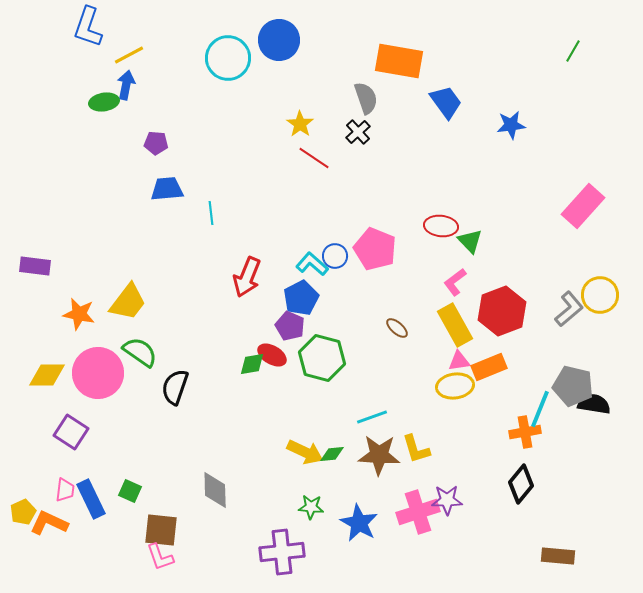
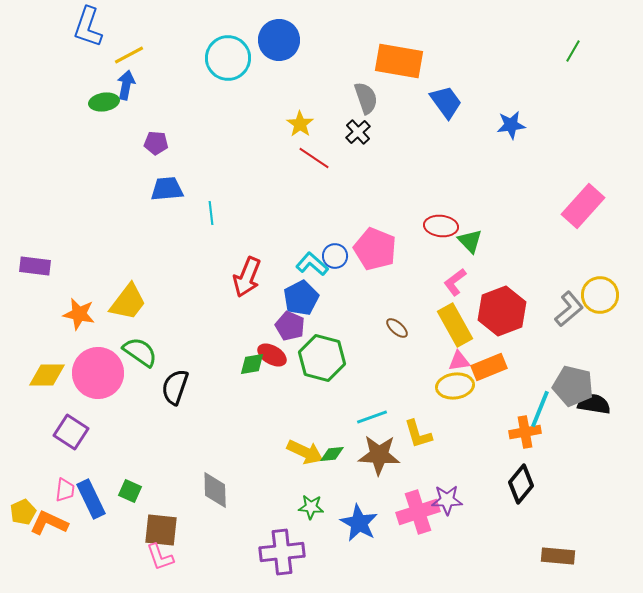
yellow L-shape at (416, 449): moved 2 px right, 15 px up
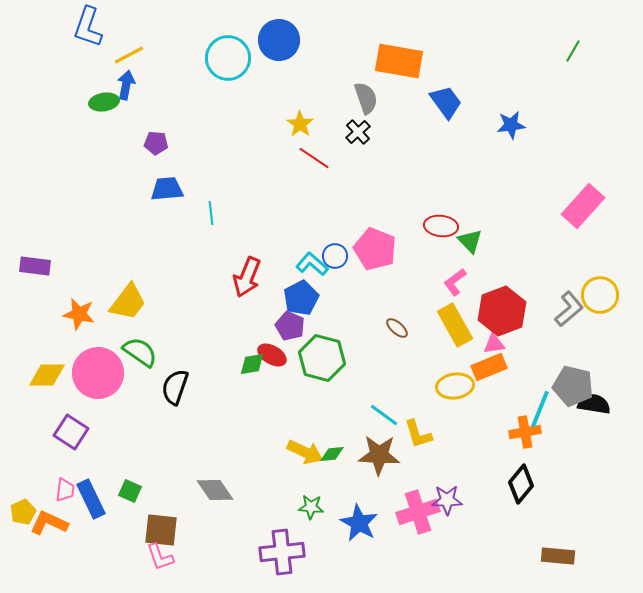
pink triangle at (459, 361): moved 35 px right, 17 px up
cyan line at (372, 417): moved 12 px right, 2 px up; rotated 56 degrees clockwise
gray diamond at (215, 490): rotated 33 degrees counterclockwise
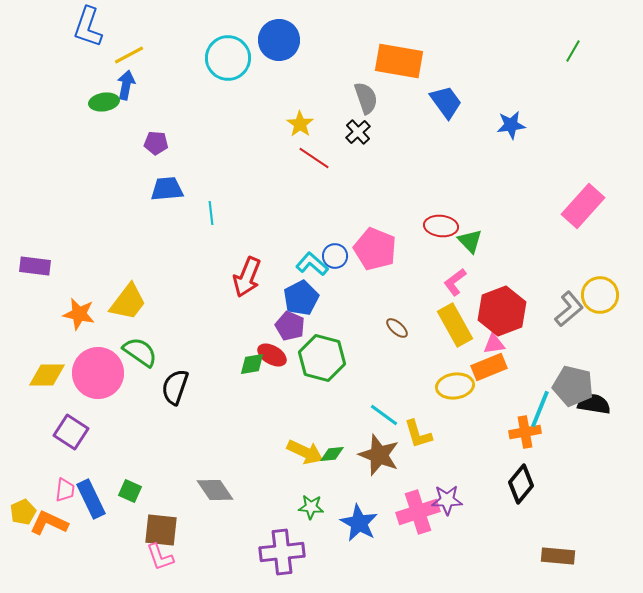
brown star at (379, 455): rotated 18 degrees clockwise
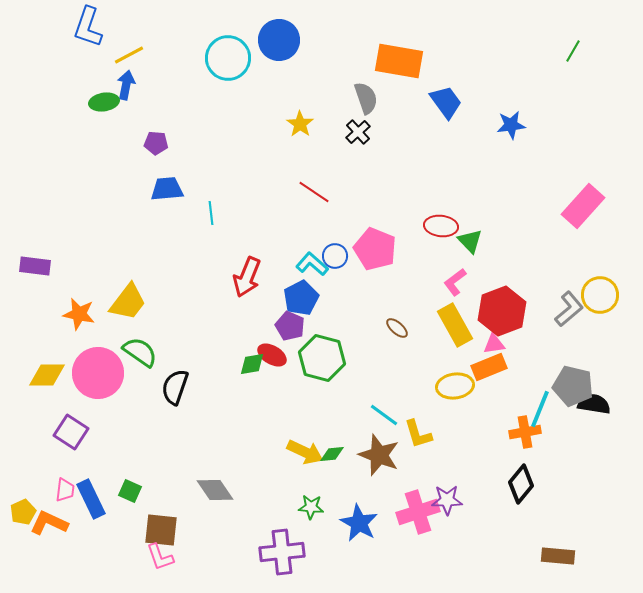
red line at (314, 158): moved 34 px down
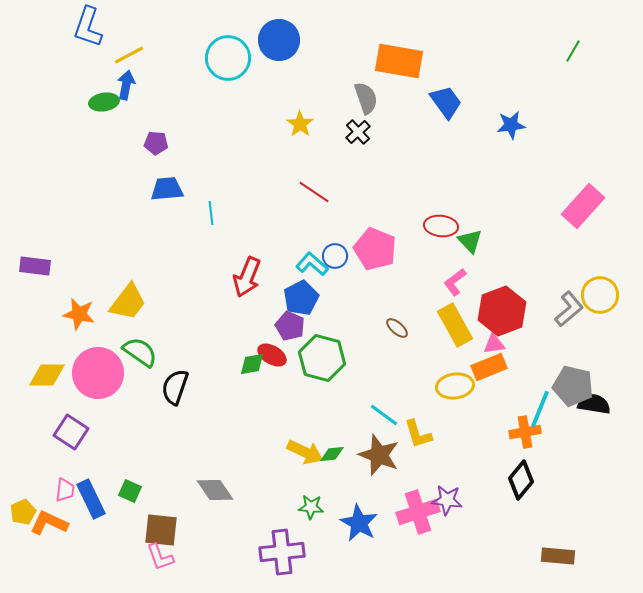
black diamond at (521, 484): moved 4 px up
purple star at (447, 500): rotated 8 degrees clockwise
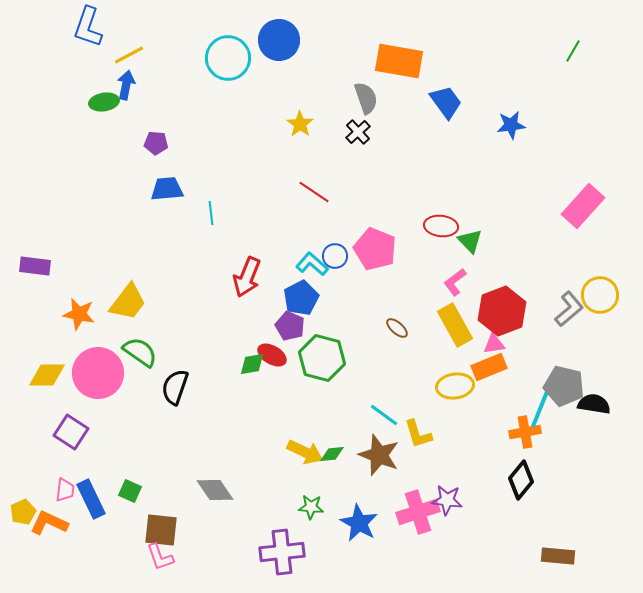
gray pentagon at (573, 386): moved 9 px left
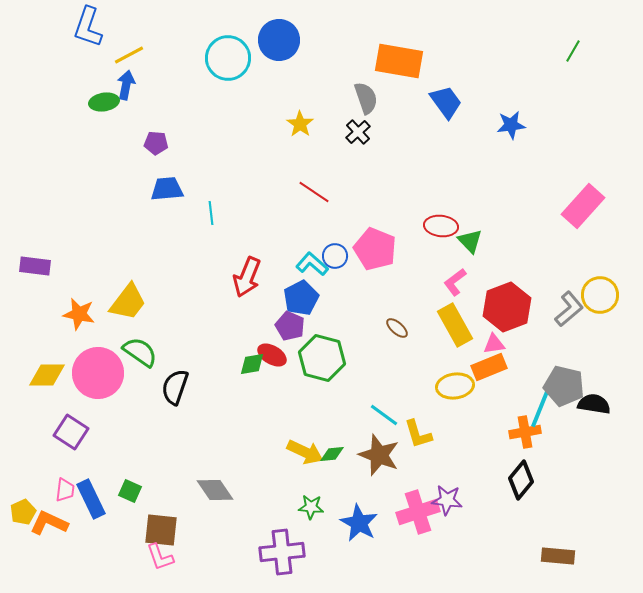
red hexagon at (502, 311): moved 5 px right, 4 px up
